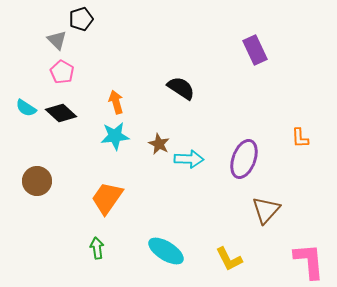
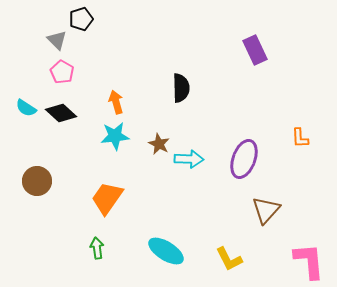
black semicircle: rotated 56 degrees clockwise
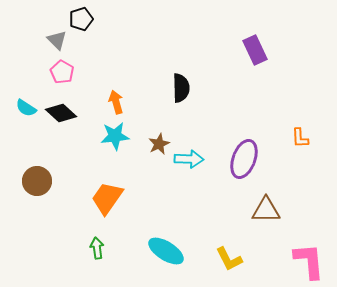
brown star: rotated 20 degrees clockwise
brown triangle: rotated 48 degrees clockwise
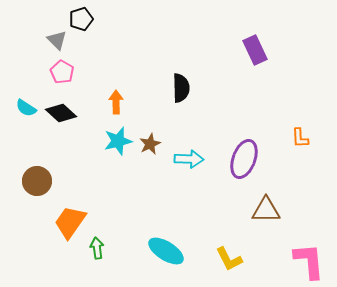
orange arrow: rotated 15 degrees clockwise
cyan star: moved 3 px right, 5 px down; rotated 8 degrees counterclockwise
brown star: moved 9 px left
orange trapezoid: moved 37 px left, 24 px down
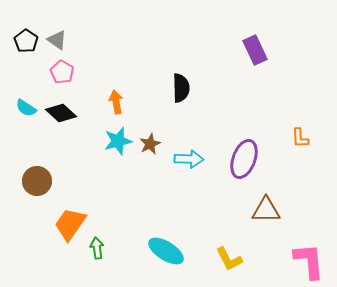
black pentagon: moved 55 px left, 22 px down; rotated 20 degrees counterclockwise
gray triangle: rotated 10 degrees counterclockwise
orange arrow: rotated 10 degrees counterclockwise
orange trapezoid: moved 2 px down
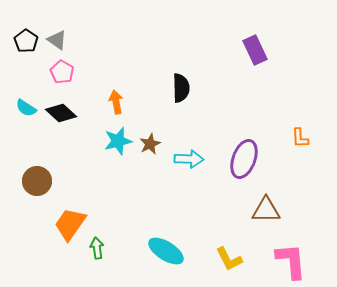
pink L-shape: moved 18 px left
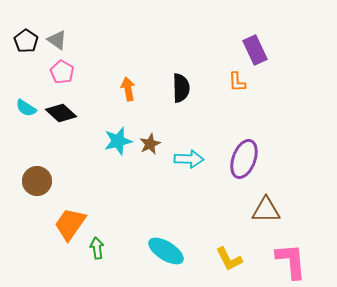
orange arrow: moved 12 px right, 13 px up
orange L-shape: moved 63 px left, 56 px up
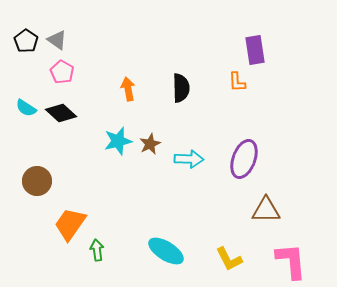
purple rectangle: rotated 16 degrees clockwise
green arrow: moved 2 px down
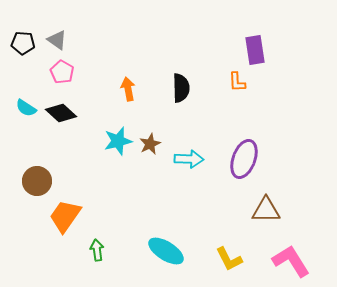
black pentagon: moved 3 px left, 2 px down; rotated 30 degrees counterclockwise
orange trapezoid: moved 5 px left, 8 px up
pink L-shape: rotated 27 degrees counterclockwise
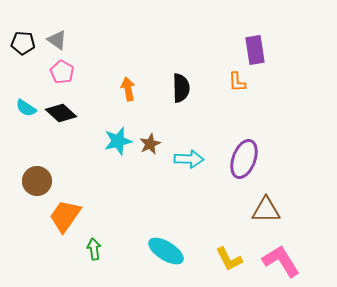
green arrow: moved 3 px left, 1 px up
pink L-shape: moved 10 px left
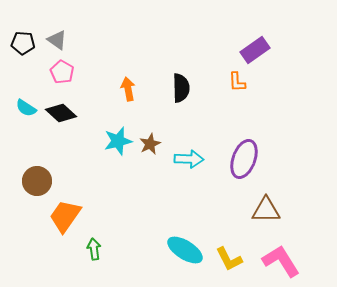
purple rectangle: rotated 64 degrees clockwise
cyan ellipse: moved 19 px right, 1 px up
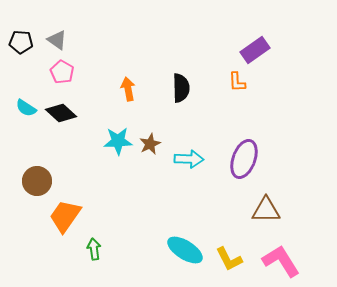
black pentagon: moved 2 px left, 1 px up
cyan star: rotated 12 degrees clockwise
